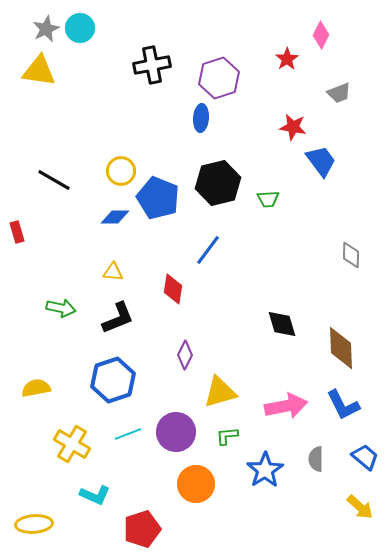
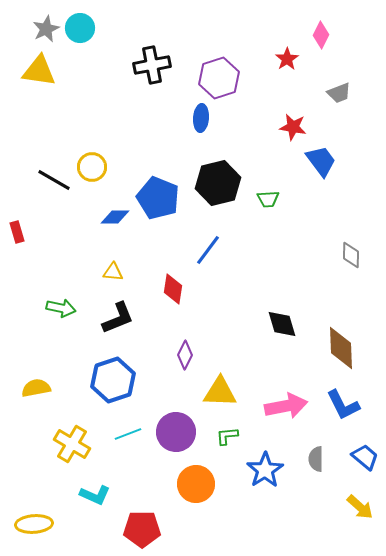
yellow circle at (121, 171): moved 29 px left, 4 px up
yellow triangle at (220, 392): rotated 18 degrees clockwise
red pentagon at (142, 529): rotated 18 degrees clockwise
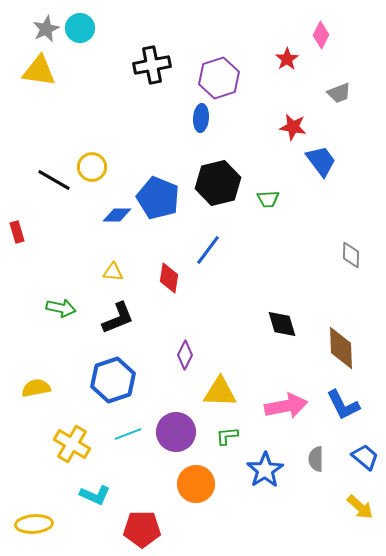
blue diamond at (115, 217): moved 2 px right, 2 px up
red diamond at (173, 289): moved 4 px left, 11 px up
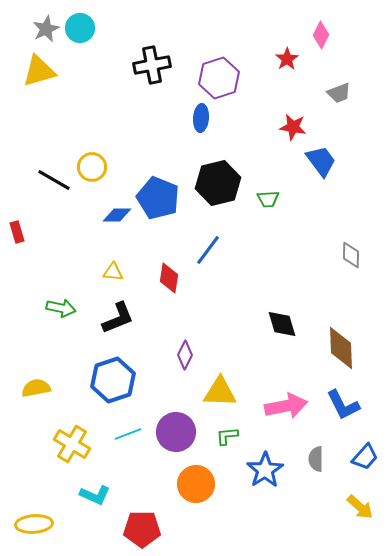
yellow triangle at (39, 71): rotated 24 degrees counterclockwise
blue trapezoid at (365, 457): rotated 92 degrees clockwise
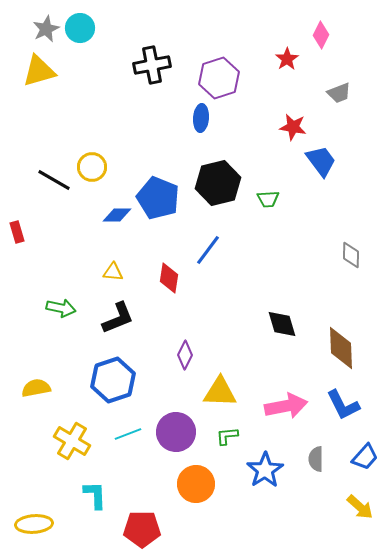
yellow cross at (72, 444): moved 3 px up
cyan L-shape at (95, 495): rotated 116 degrees counterclockwise
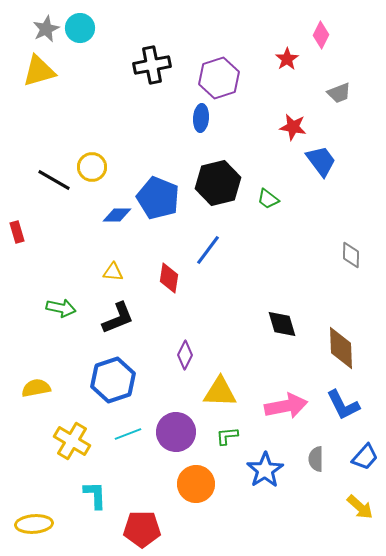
green trapezoid at (268, 199): rotated 40 degrees clockwise
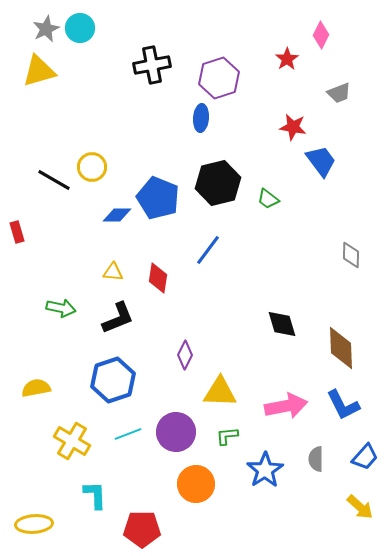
red diamond at (169, 278): moved 11 px left
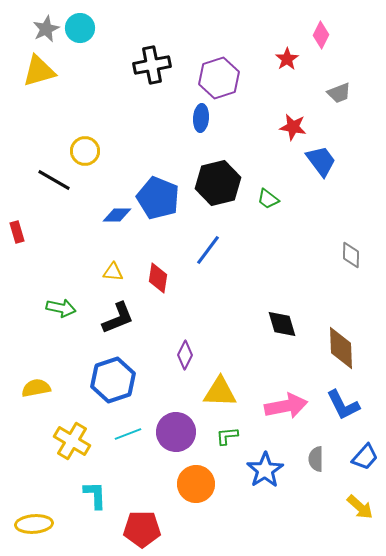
yellow circle at (92, 167): moved 7 px left, 16 px up
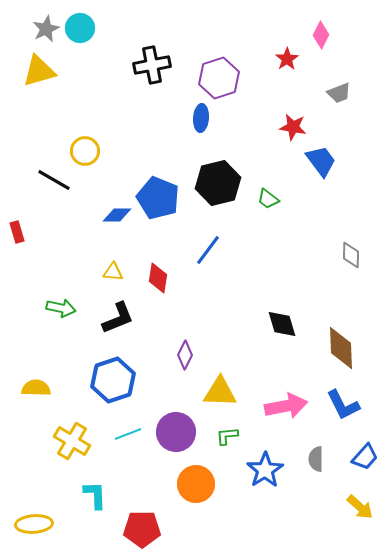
yellow semicircle at (36, 388): rotated 12 degrees clockwise
